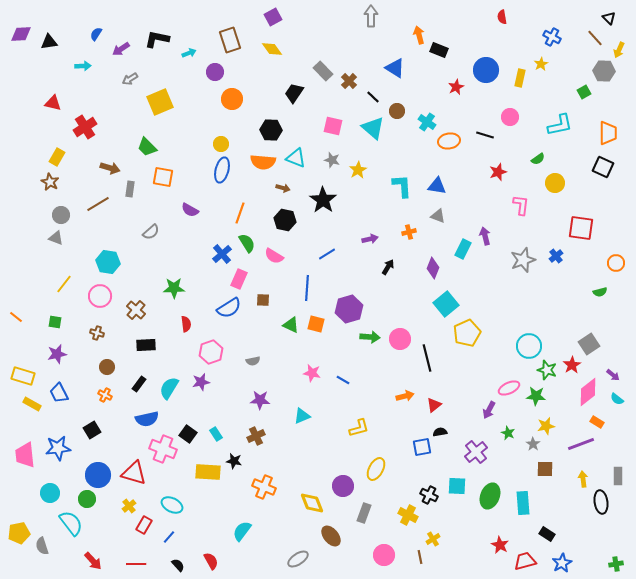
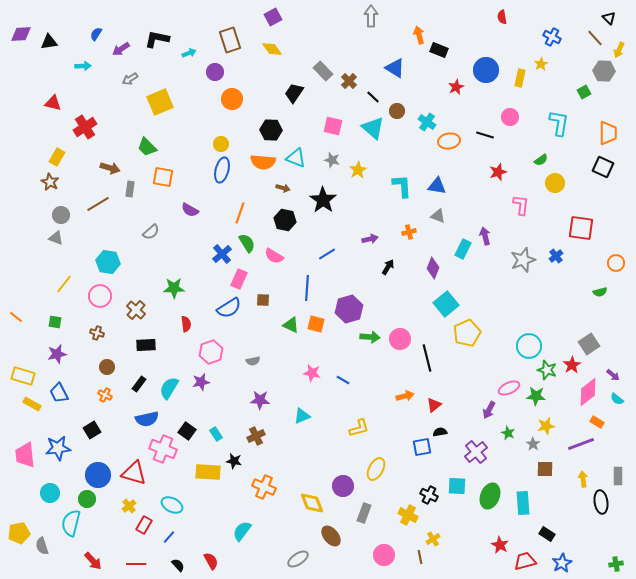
cyan L-shape at (560, 125): moved 1 px left, 2 px up; rotated 68 degrees counterclockwise
green semicircle at (538, 159): moved 3 px right, 1 px down
black square at (188, 434): moved 1 px left, 3 px up
cyan semicircle at (71, 523): rotated 128 degrees counterclockwise
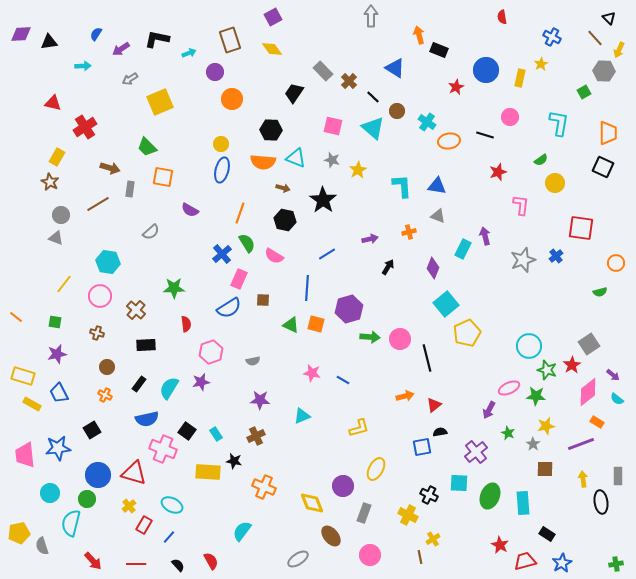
cyan square at (457, 486): moved 2 px right, 3 px up
pink circle at (384, 555): moved 14 px left
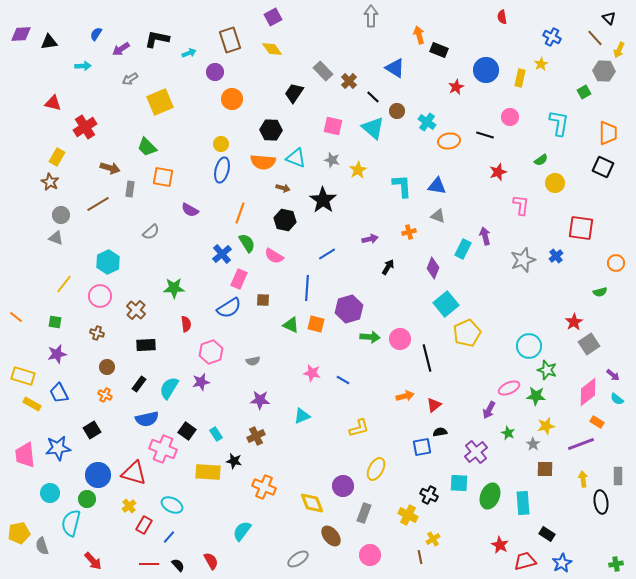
cyan hexagon at (108, 262): rotated 25 degrees clockwise
red star at (572, 365): moved 2 px right, 43 px up
red line at (136, 564): moved 13 px right
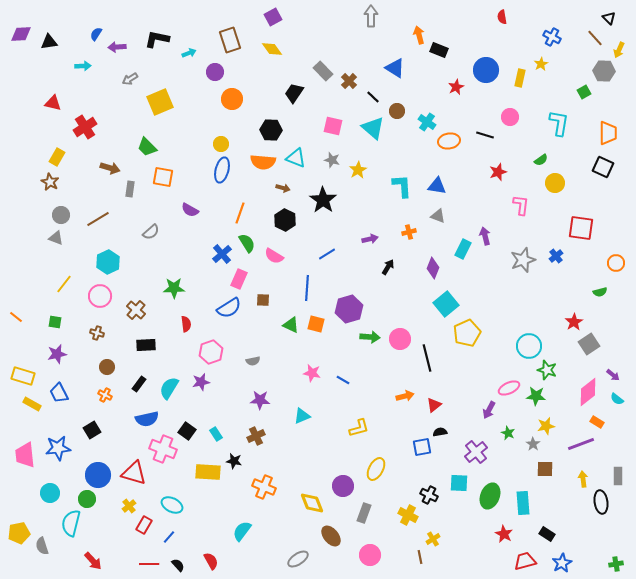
purple arrow at (121, 49): moved 4 px left, 2 px up; rotated 30 degrees clockwise
brown line at (98, 204): moved 15 px down
black hexagon at (285, 220): rotated 15 degrees clockwise
red star at (500, 545): moved 4 px right, 11 px up
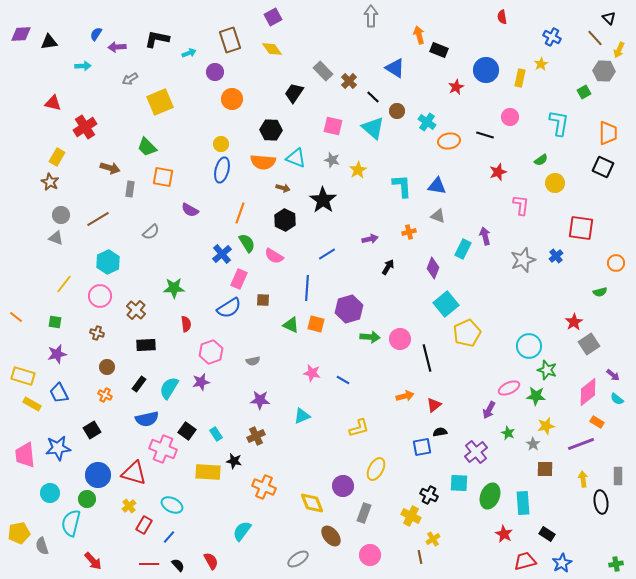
yellow cross at (408, 515): moved 3 px right, 1 px down
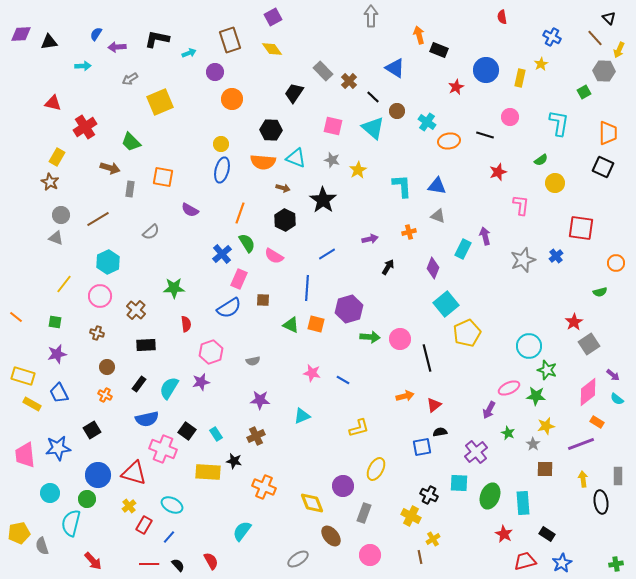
green trapezoid at (147, 147): moved 16 px left, 5 px up
